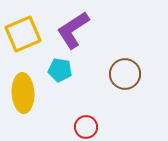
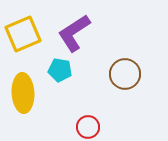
purple L-shape: moved 1 px right, 3 px down
red circle: moved 2 px right
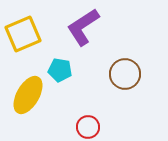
purple L-shape: moved 9 px right, 6 px up
yellow ellipse: moved 5 px right, 2 px down; rotated 33 degrees clockwise
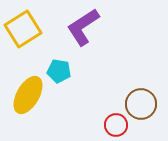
yellow square: moved 5 px up; rotated 9 degrees counterclockwise
cyan pentagon: moved 1 px left, 1 px down
brown circle: moved 16 px right, 30 px down
red circle: moved 28 px right, 2 px up
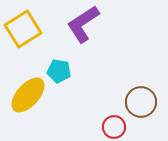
purple L-shape: moved 3 px up
yellow ellipse: rotated 12 degrees clockwise
brown circle: moved 2 px up
red circle: moved 2 px left, 2 px down
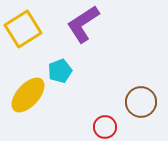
cyan pentagon: moved 1 px right; rotated 30 degrees counterclockwise
red circle: moved 9 px left
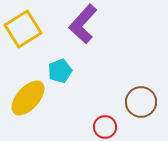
purple L-shape: rotated 15 degrees counterclockwise
yellow ellipse: moved 3 px down
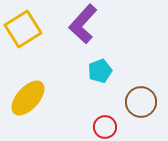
cyan pentagon: moved 40 px right
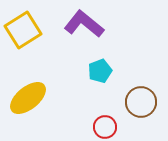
purple L-shape: moved 1 px right; rotated 87 degrees clockwise
yellow square: moved 1 px down
yellow ellipse: rotated 9 degrees clockwise
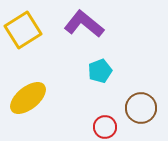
brown circle: moved 6 px down
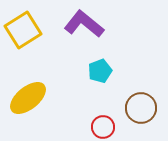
red circle: moved 2 px left
